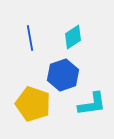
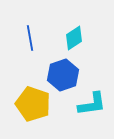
cyan diamond: moved 1 px right, 1 px down
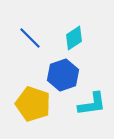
blue line: rotated 35 degrees counterclockwise
